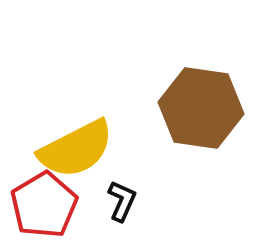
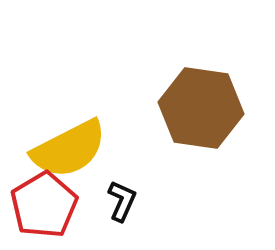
yellow semicircle: moved 7 px left
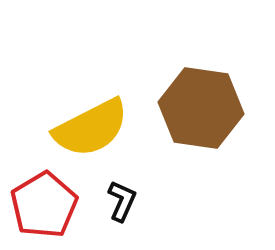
yellow semicircle: moved 22 px right, 21 px up
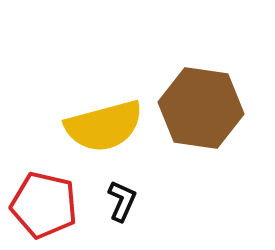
yellow semicircle: moved 13 px right, 2 px up; rotated 12 degrees clockwise
red pentagon: rotated 28 degrees counterclockwise
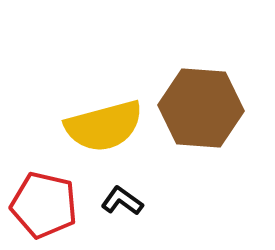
brown hexagon: rotated 4 degrees counterclockwise
black L-shape: rotated 78 degrees counterclockwise
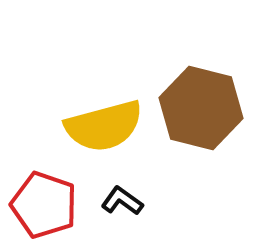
brown hexagon: rotated 10 degrees clockwise
red pentagon: rotated 6 degrees clockwise
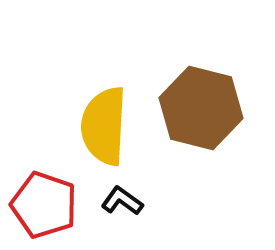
yellow semicircle: rotated 108 degrees clockwise
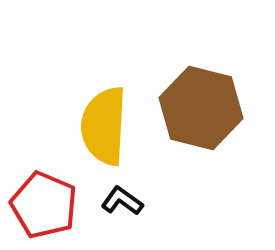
red pentagon: rotated 4 degrees clockwise
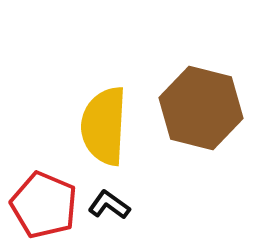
black L-shape: moved 13 px left, 4 px down
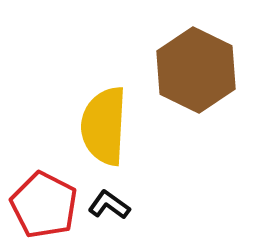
brown hexagon: moved 5 px left, 38 px up; rotated 12 degrees clockwise
red pentagon: rotated 4 degrees clockwise
